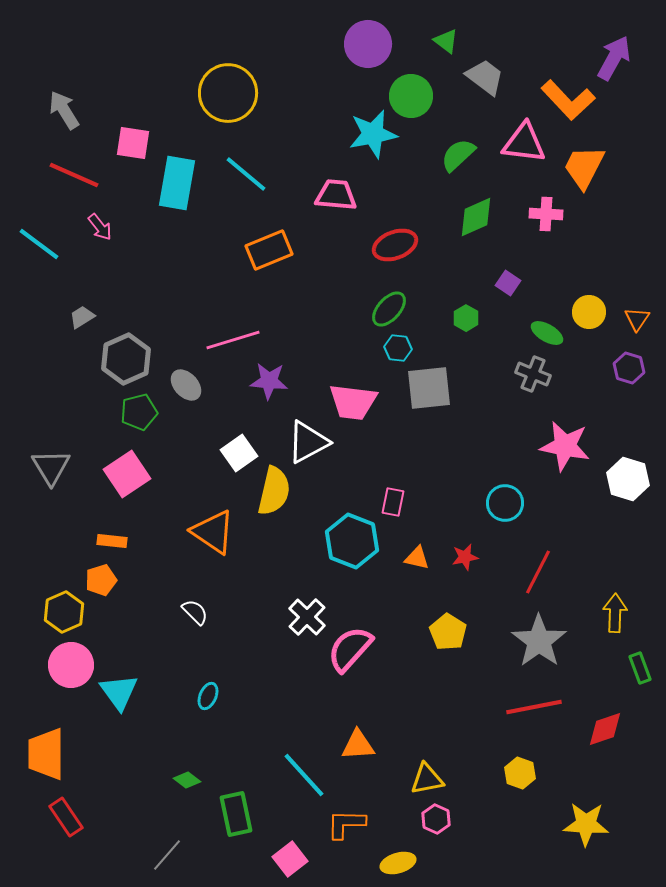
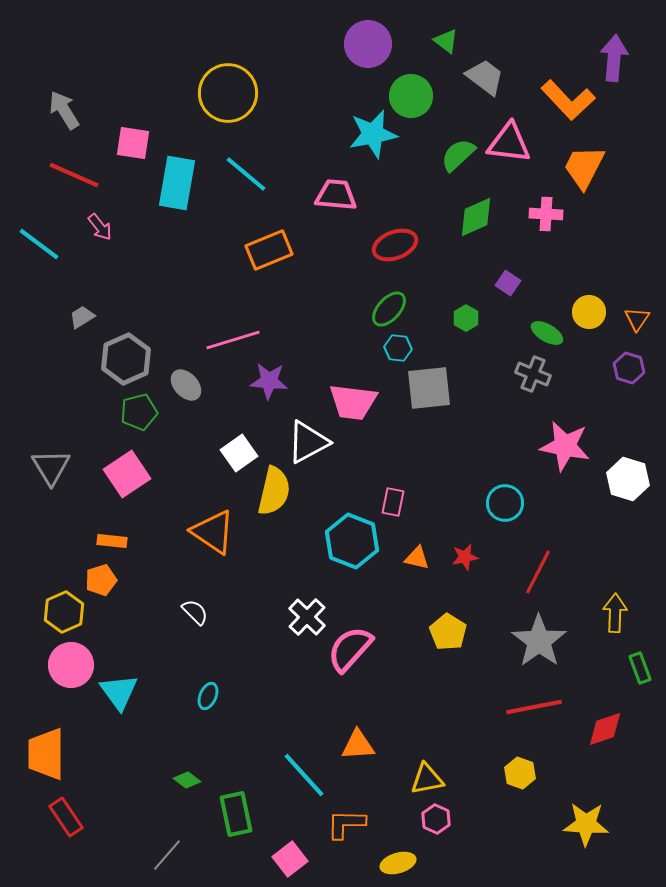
purple arrow at (614, 58): rotated 24 degrees counterclockwise
pink triangle at (524, 143): moved 15 px left
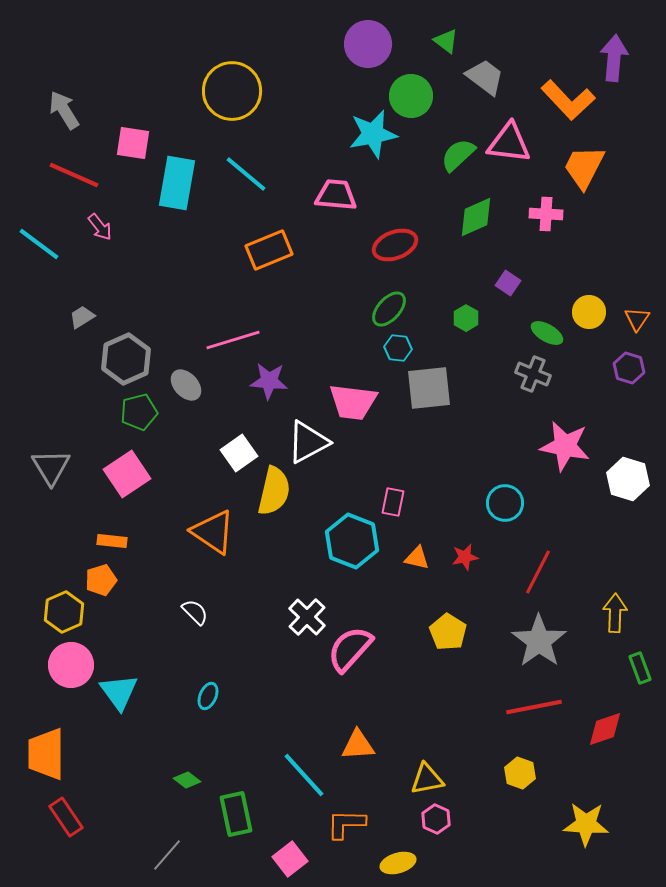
yellow circle at (228, 93): moved 4 px right, 2 px up
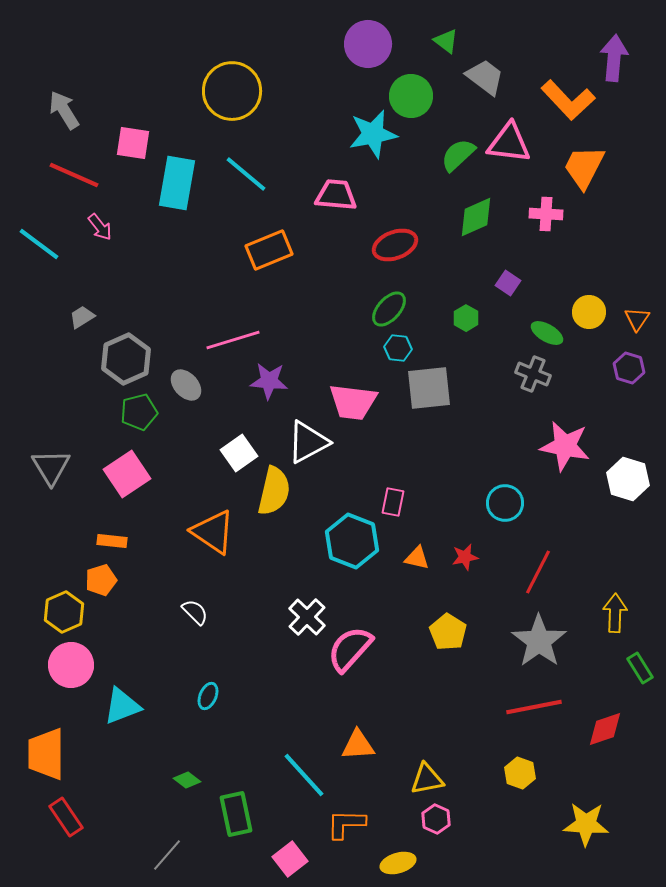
green rectangle at (640, 668): rotated 12 degrees counterclockwise
cyan triangle at (119, 692): moved 3 px right, 14 px down; rotated 45 degrees clockwise
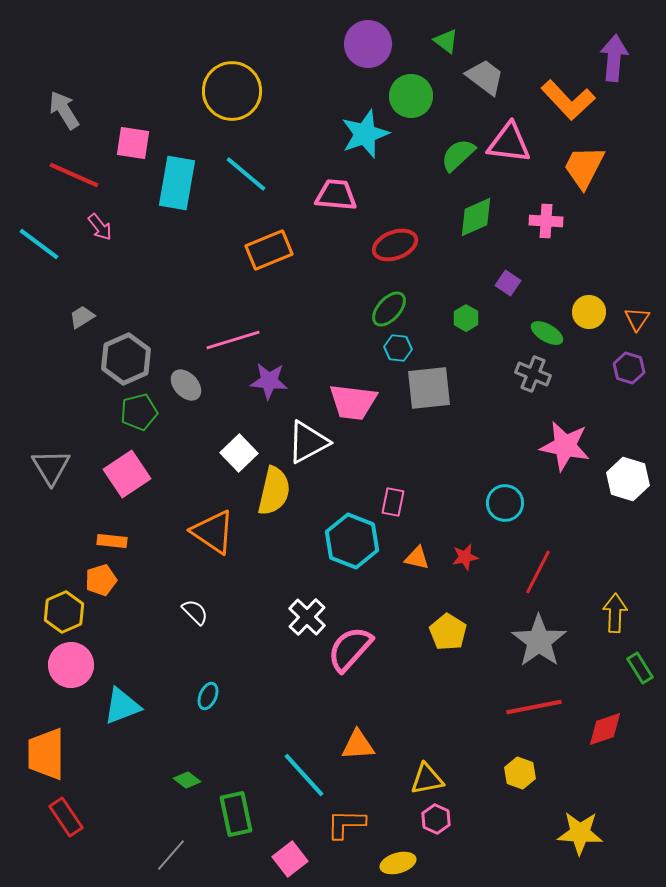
cyan star at (373, 134): moved 8 px left; rotated 9 degrees counterclockwise
pink cross at (546, 214): moved 7 px down
white square at (239, 453): rotated 9 degrees counterclockwise
yellow star at (586, 824): moved 6 px left, 9 px down
gray line at (167, 855): moved 4 px right
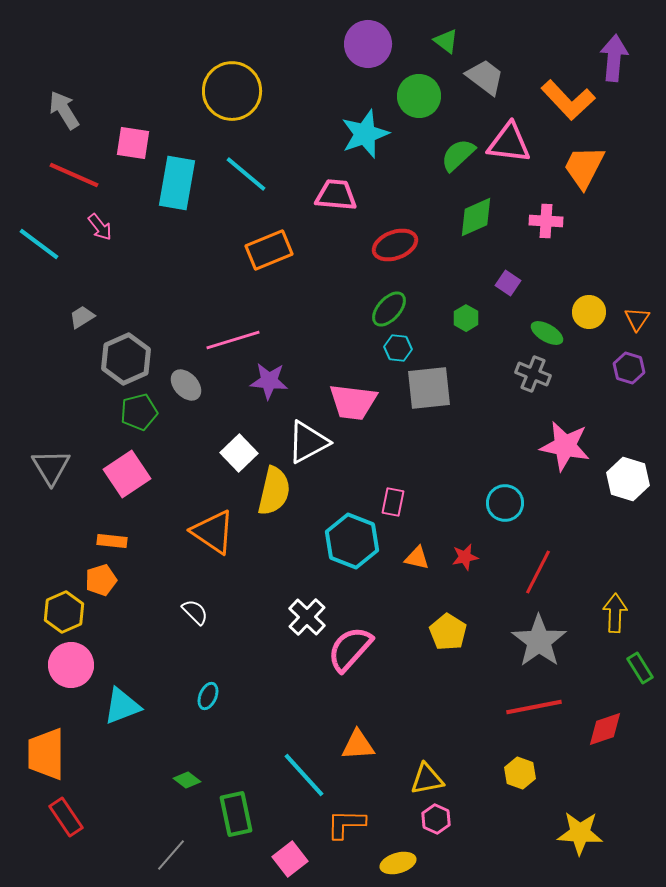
green circle at (411, 96): moved 8 px right
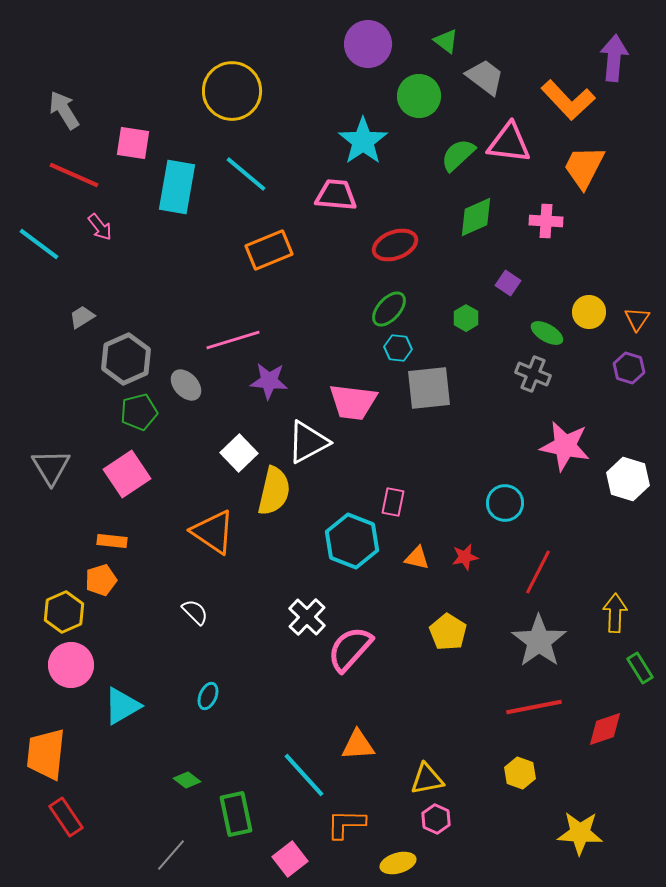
cyan star at (365, 134): moved 2 px left, 7 px down; rotated 15 degrees counterclockwise
cyan rectangle at (177, 183): moved 4 px down
cyan triangle at (122, 706): rotated 9 degrees counterclockwise
orange trapezoid at (46, 754): rotated 6 degrees clockwise
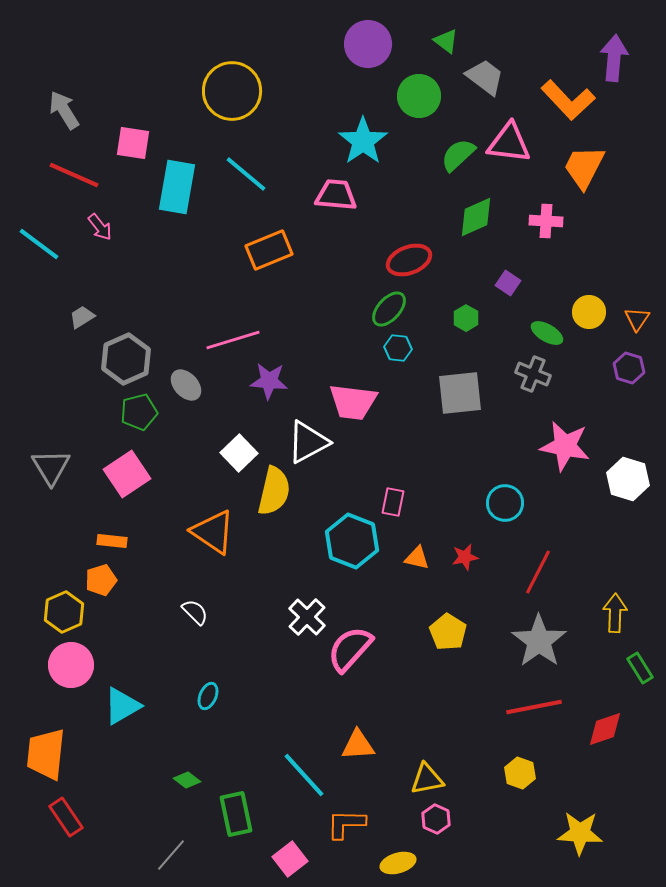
red ellipse at (395, 245): moved 14 px right, 15 px down
gray square at (429, 388): moved 31 px right, 5 px down
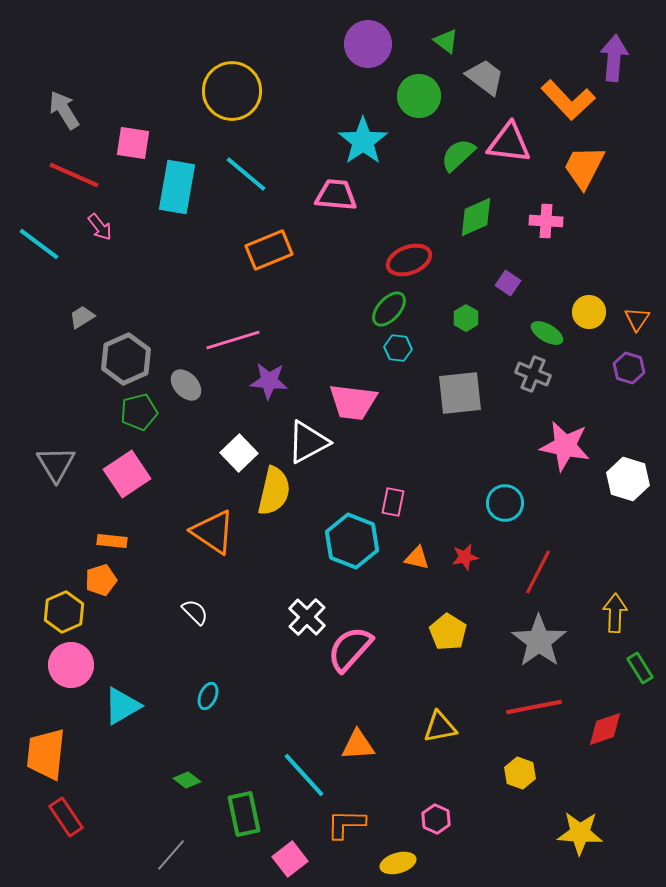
gray triangle at (51, 467): moved 5 px right, 3 px up
yellow triangle at (427, 779): moved 13 px right, 52 px up
green rectangle at (236, 814): moved 8 px right
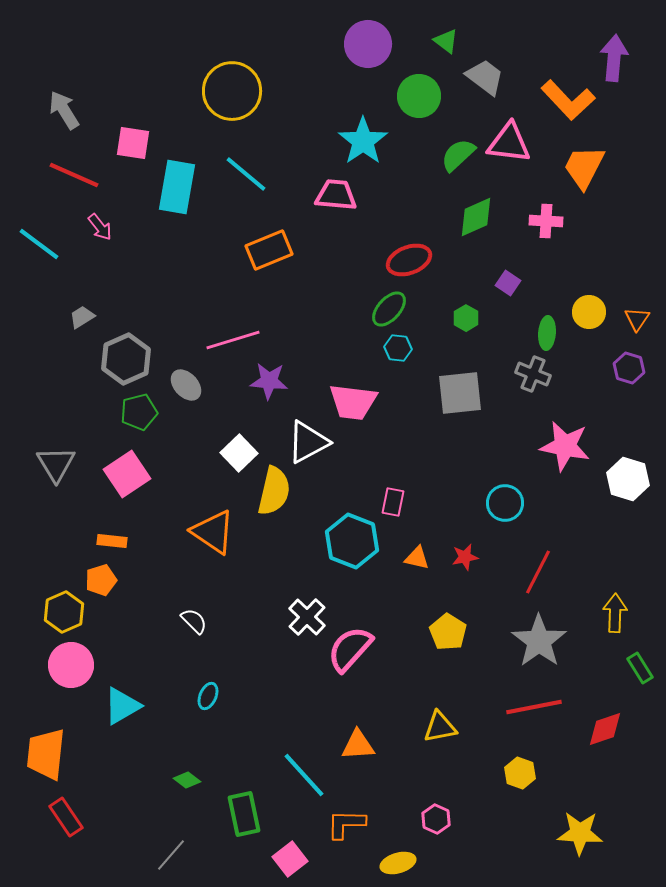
green ellipse at (547, 333): rotated 64 degrees clockwise
white semicircle at (195, 612): moved 1 px left, 9 px down
